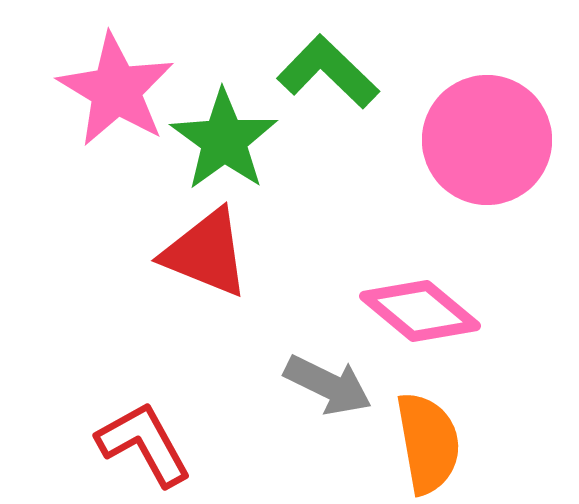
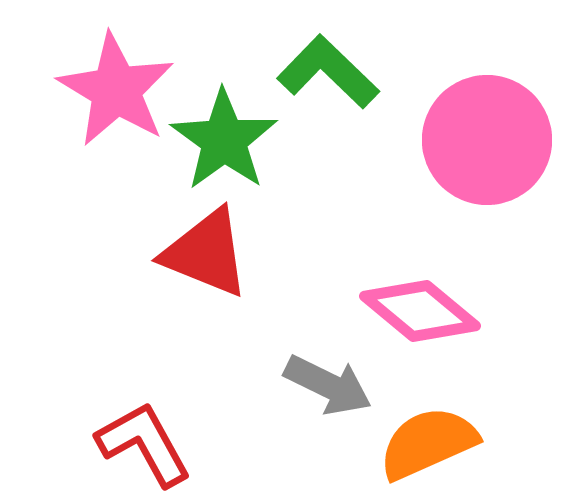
orange semicircle: rotated 104 degrees counterclockwise
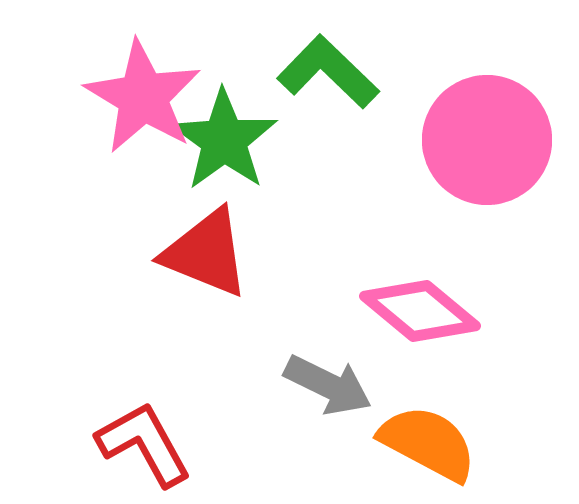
pink star: moved 27 px right, 7 px down
orange semicircle: rotated 52 degrees clockwise
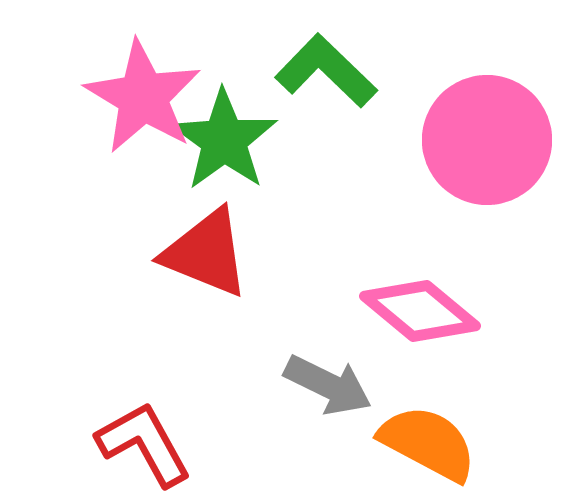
green L-shape: moved 2 px left, 1 px up
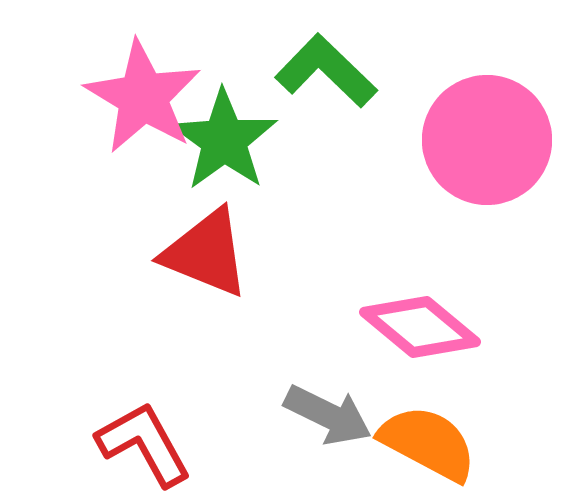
pink diamond: moved 16 px down
gray arrow: moved 30 px down
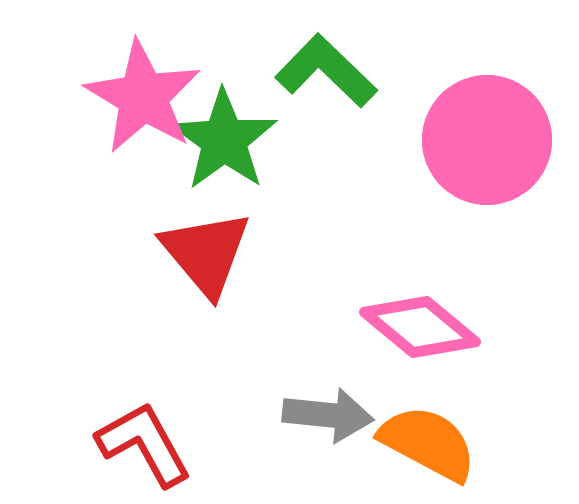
red triangle: rotated 28 degrees clockwise
gray arrow: rotated 20 degrees counterclockwise
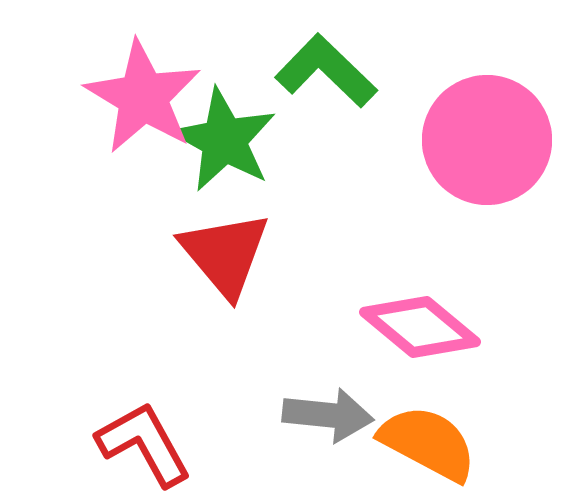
green star: rotated 7 degrees counterclockwise
red triangle: moved 19 px right, 1 px down
